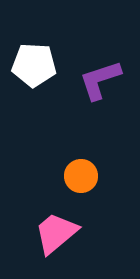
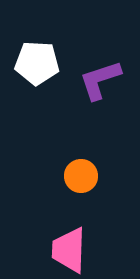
white pentagon: moved 3 px right, 2 px up
pink trapezoid: moved 13 px right, 17 px down; rotated 48 degrees counterclockwise
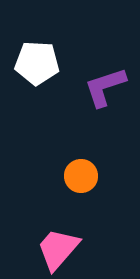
purple L-shape: moved 5 px right, 7 px down
pink trapezoid: moved 11 px left, 1 px up; rotated 39 degrees clockwise
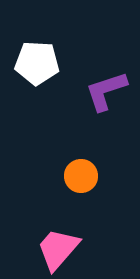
purple L-shape: moved 1 px right, 4 px down
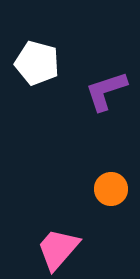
white pentagon: rotated 12 degrees clockwise
orange circle: moved 30 px right, 13 px down
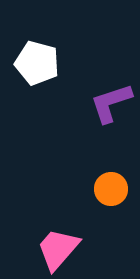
purple L-shape: moved 5 px right, 12 px down
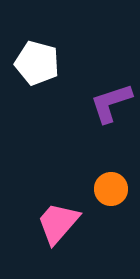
pink trapezoid: moved 26 px up
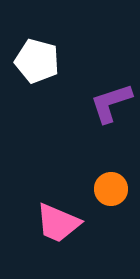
white pentagon: moved 2 px up
pink trapezoid: rotated 108 degrees counterclockwise
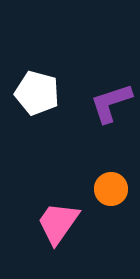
white pentagon: moved 32 px down
pink trapezoid: rotated 102 degrees clockwise
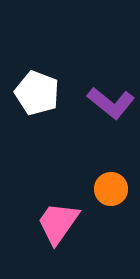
white pentagon: rotated 6 degrees clockwise
purple L-shape: rotated 123 degrees counterclockwise
